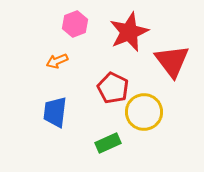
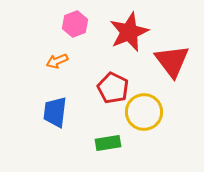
green rectangle: rotated 15 degrees clockwise
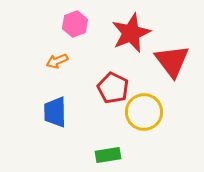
red star: moved 2 px right, 1 px down
blue trapezoid: rotated 8 degrees counterclockwise
green rectangle: moved 12 px down
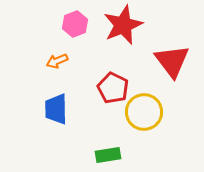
red star: moved 8 px left, 8 px up
blue trapezoid: moved 1 px right, 3 px up
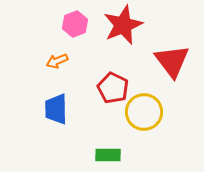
green rectangle: rotated 10 degrees clockwise
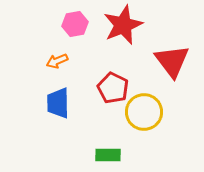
pink hexagon: rotated 10 degrees clockwise
blue trapezoid: moved 2 px right, 6 px up
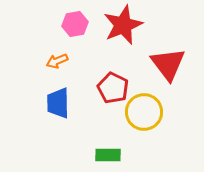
red triangle: moved 4 px left, 3 px down
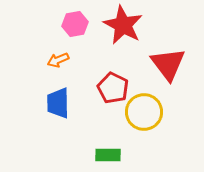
red star: rotated 21 degrees counterclockwise
orange arrow: moved 1 px right, 1 px up
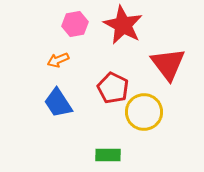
blue trapezoid: rotated 32 degrees counterclockwise
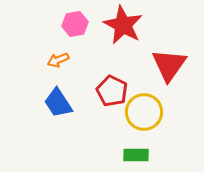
red triangle: moved 1 px right, 1 px down; rotated 12 degrees clockwise
red pentagon: moved 1 px left, 3 px down
green rectangle: moved 28 px right
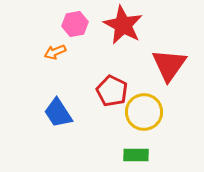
orange arrow: moved 3 px left, 8 px up
blue trapezoid: moved 10 px down
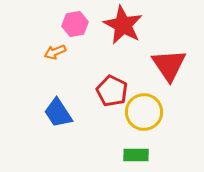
red triangle: rotated 9 degrees counterclockwise
